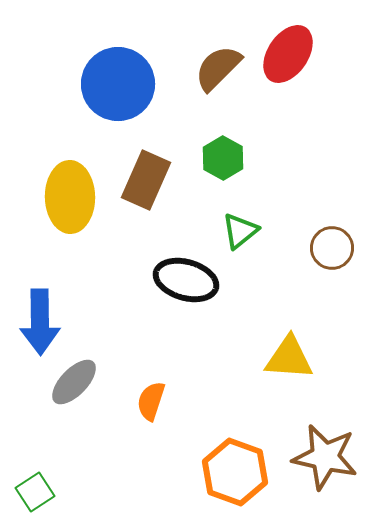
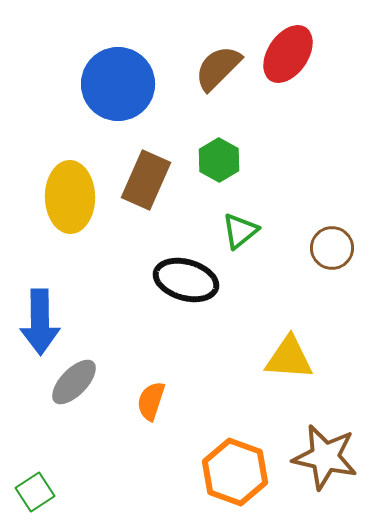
green hexagon: moved 4 px left, 2 px down
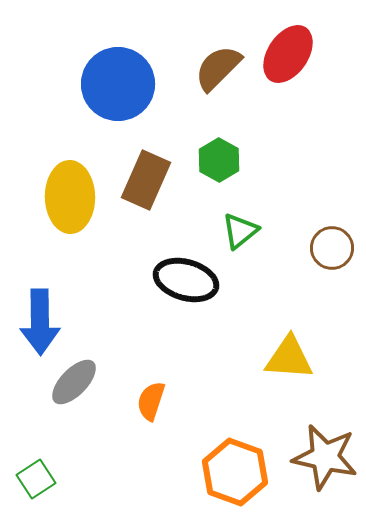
green square: moved 1 px right, 13 px up
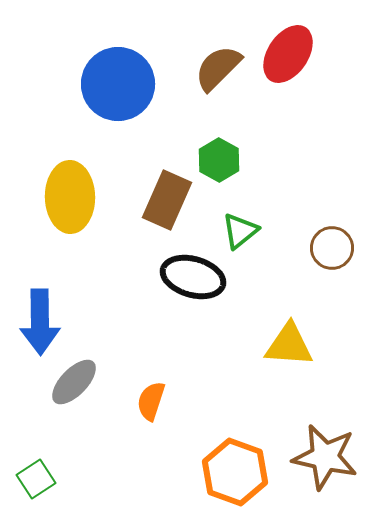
brown rectangle: moved 21 px right, 20 px down
black ellipse: moved 7 px right, 3 px up
yellow triangle: moved 13 px up
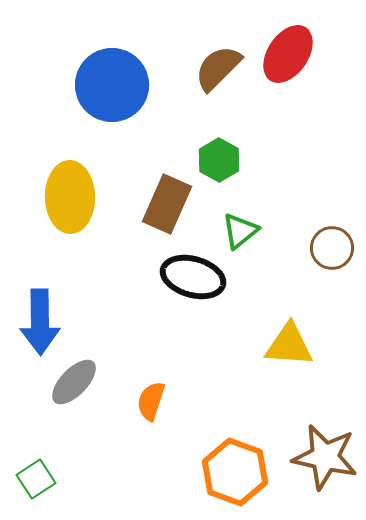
blue circle: moved 6 px left, 1 px down
brown rectangle: moved 4 px down
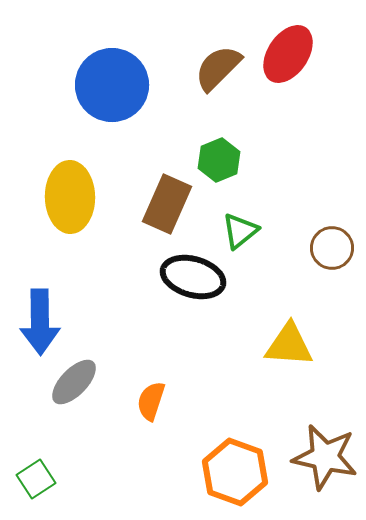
green hexagon: rotated 9 degrees clockwise
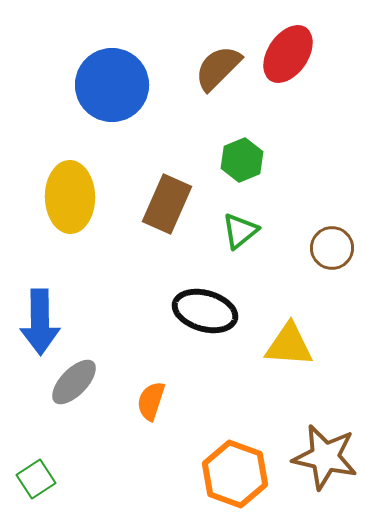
green hexagon: moved 23 px right
black ellipse: moved 12 px right, 34 px down
orange hexagon: moved 2 px down
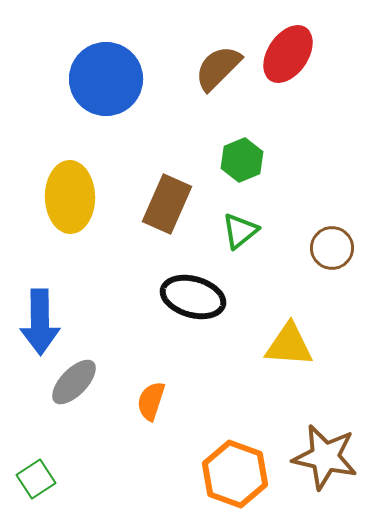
blue circle: moved 6 px left, 6 px up
black ellipse: moved 12 px left, 14 px up
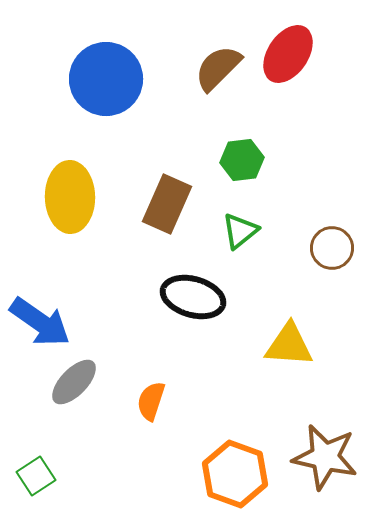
green hexagon: rotated 15 degrees clockwise
blue arrow: rotated 54 degrees counterclockwise
green square: moved 3 px up
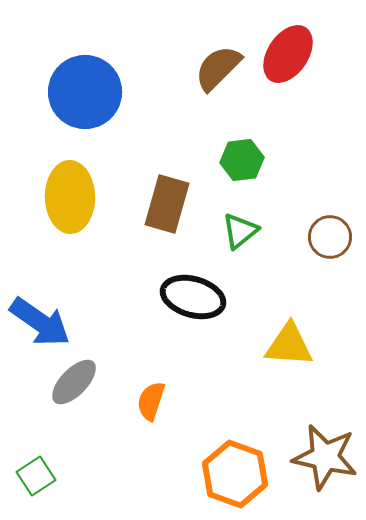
blue circle: moved 21 px left, 13 px down
brown rectangle: rotated 8 degrees counterclockwise
brown circle: moved 2 px left, 11 px up
